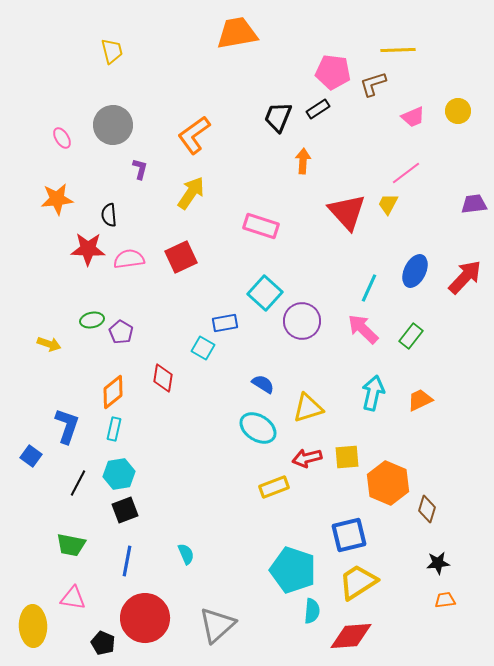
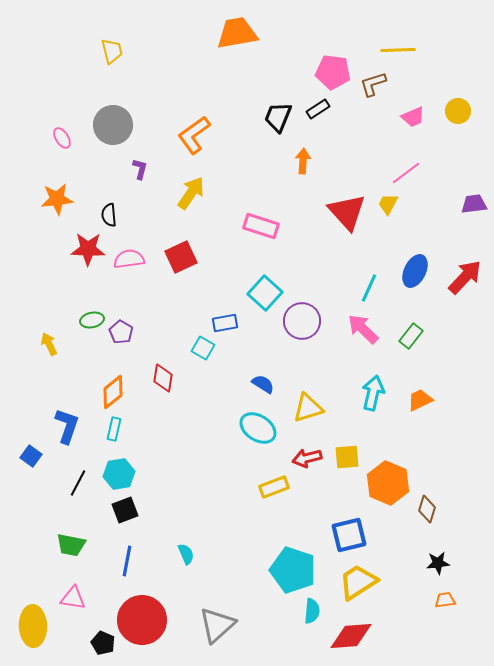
yellow arrow at (49, 344): rotated 135 degrees counterclockwise
red circle at (145, 618): moved 3 px left, 2 px down
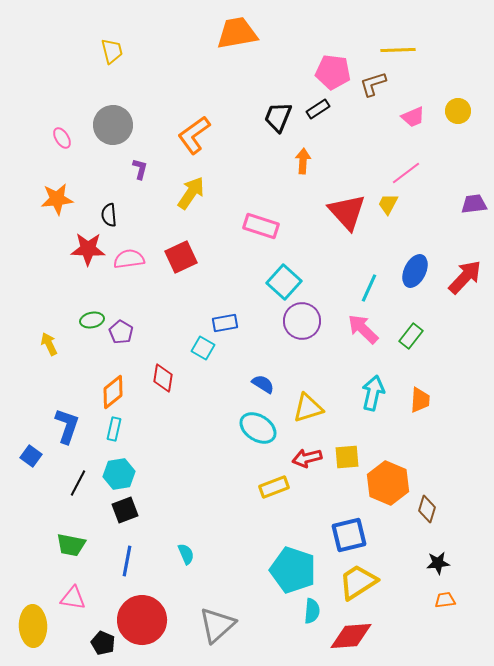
cyan square at (265, 293): moved 19 px right, 11 px up
orange trapezoid at (420, 400): rotated 120 degrees clockwise
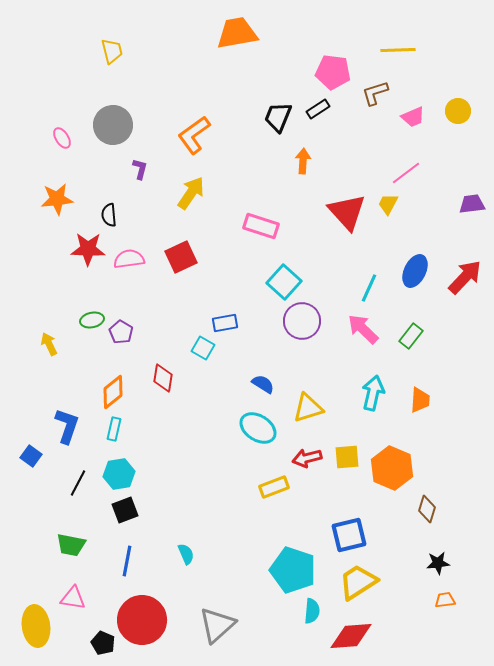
brown L-shape at (373, 84): moved 2 px right, 9 px down
purple trapezoid at (474, 204): moved 2 px left
orange hexagon at (388, 483): moved 4 px right, 15 px up
yellow ellipse at (33, 626): moved 3 px right; rotated 6 degrees counterclockwise
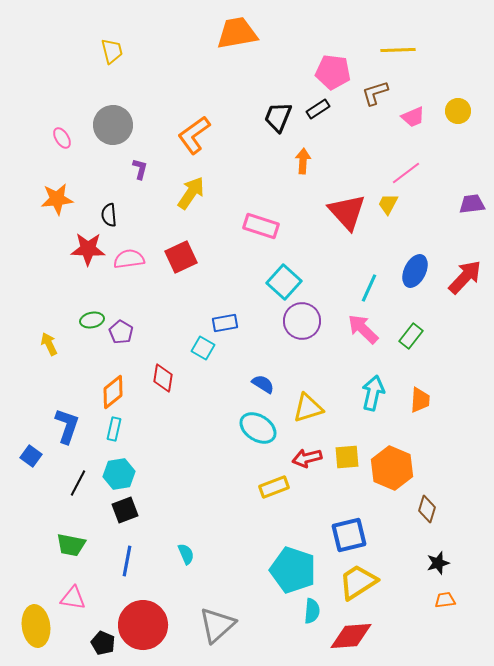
black star at (438, 563): rotated 10 degrees counterclockwise
red circle at (142, 620): moved 1 px right, 5 px down
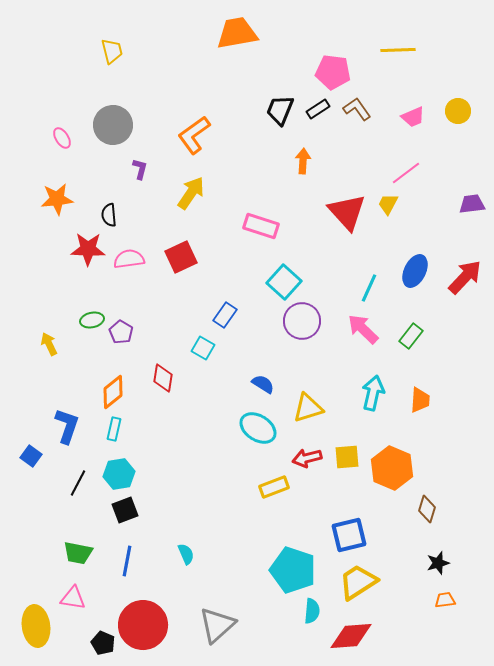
brown L-shape at (375, 93): moved 18 px left, 16 px down; rotated 72 degrees clockwise
black trapezoid at (278, 117): moved 2 px right, 7 px up
blue rectangle at (225, 323): moved 8 px up; rotated 45 degrees counterclockwise
green trapezoid at (71, 545): moved 7 px right, 8 px down
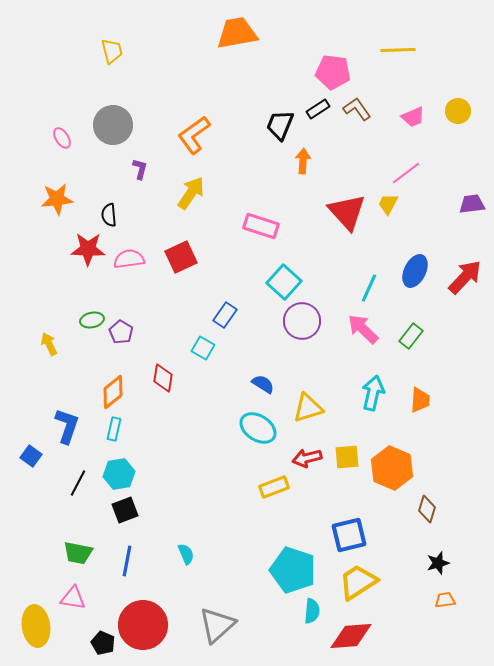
black trapezoid at (280, 110): moved 15 px down
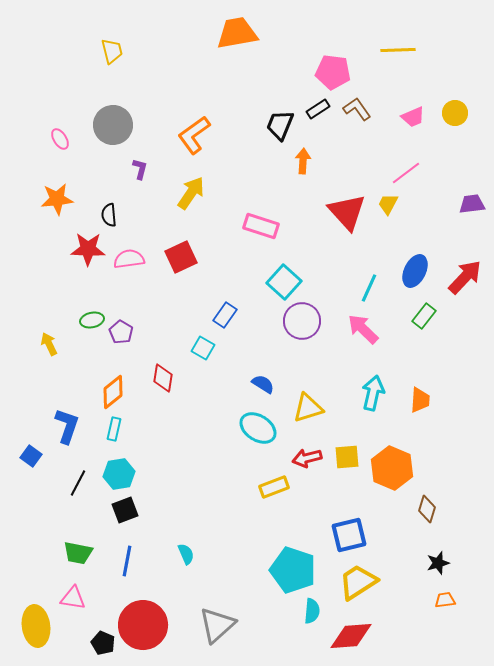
yellow circle at (458, 111): moved 3 px left, 2 px down
pink ellipse at (62, 138): moved 2 px left, 1 px down
green rectangle at (411, 336): moved 13 px right, 20 px up
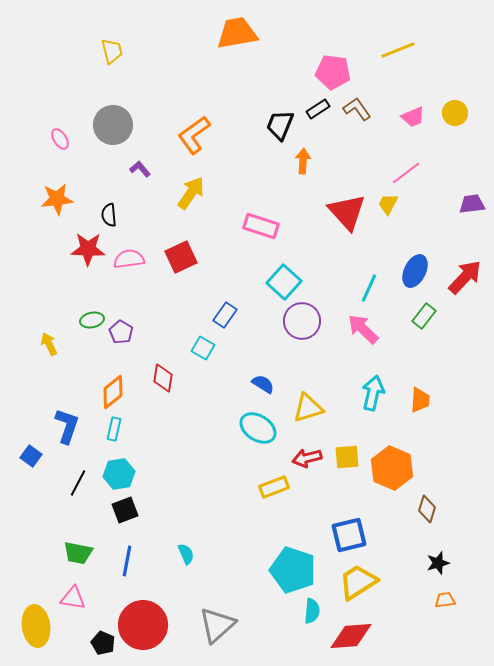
yellow line at (398, 50): rotated 20 degrees counterclockwise
purple L-shape at (140, 169): rotated 55 degrees counterclockwise
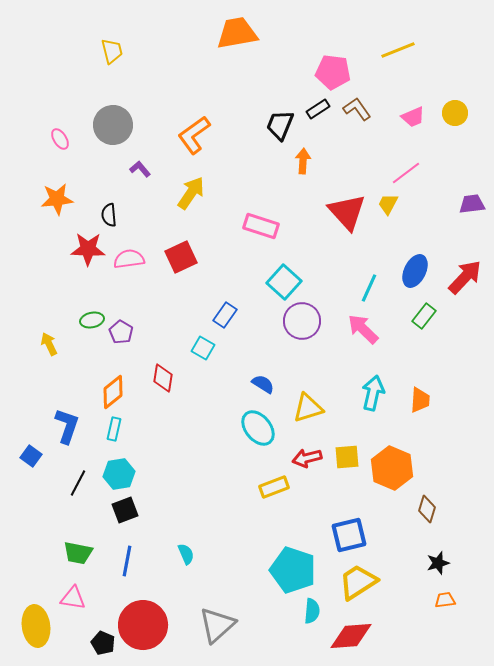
cyan ellipse at (258, 428): rotated 18 degrees clockwise
